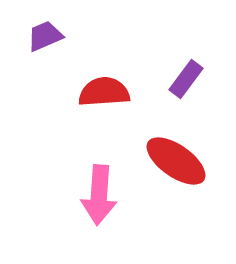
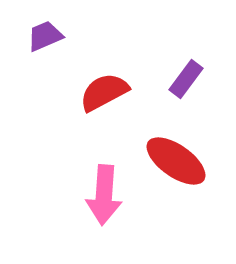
red semicircle: rotated 24 degrees counterclockwise
pink arrow: moved 5 px right
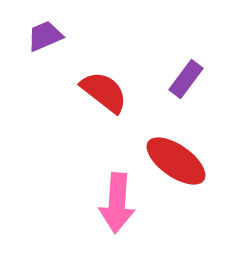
red semicircle: rotated 66 degrees clockwise
pink arrow: moved 13 px right, 8 px down
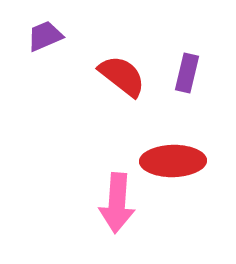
purple rectangle: moved 1 px right, 6 px up; rotated 24 degrees counterclockwise
red semicircle: moved 18 px right, 16 px up
red ellipse: moved 3 px left; rotated 36 degrees counterclockwise
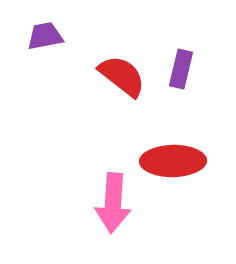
purple trapezoid: rotated 12 degrees clockwise
purple rectangle: moved 6 px left, 4 px up
pink arrow: moved 4 px left
